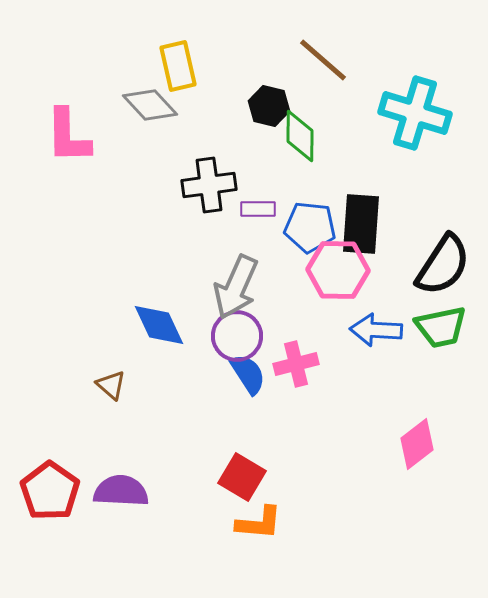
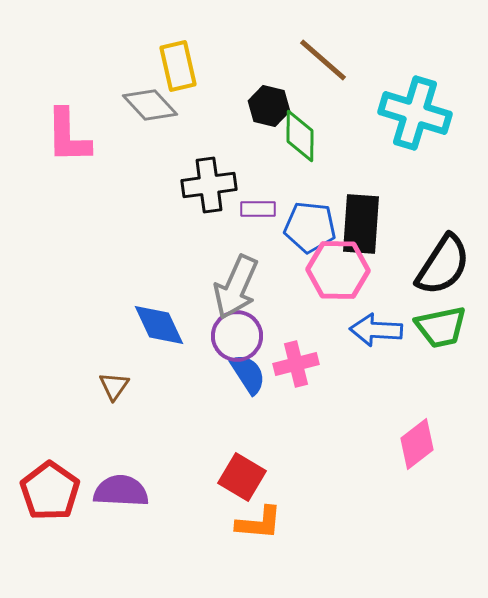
brown triangle: moved 3 px right, 1 px down; rotated 24 degrees clockwise
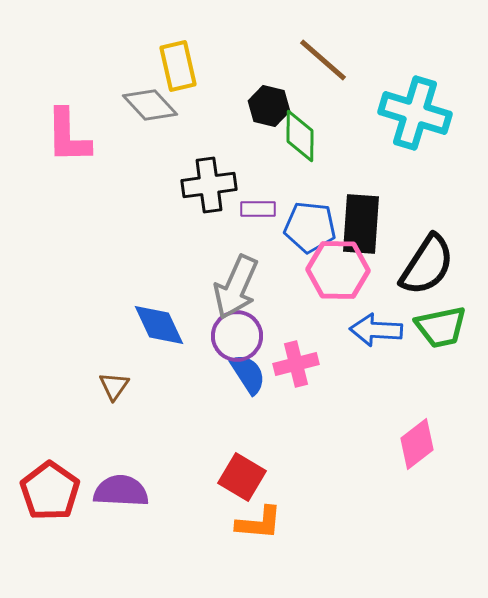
black semicircle: moved 16 px left
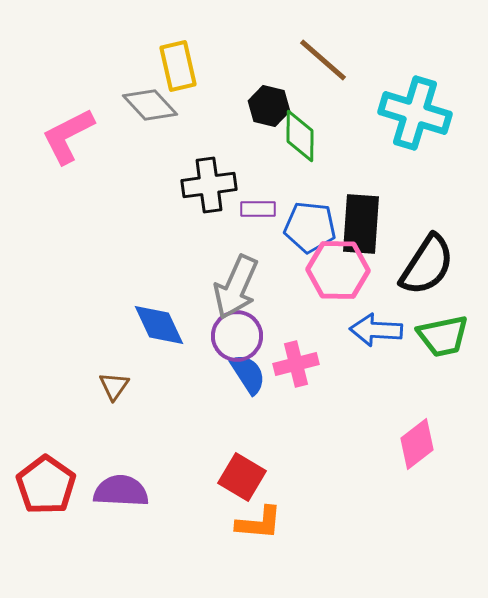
pink L-shape: rotated 64 degrees clockwise
green trapezoid: moved 2 px right, 9 px down
red pentagon: moved 4 px left, 6 px up
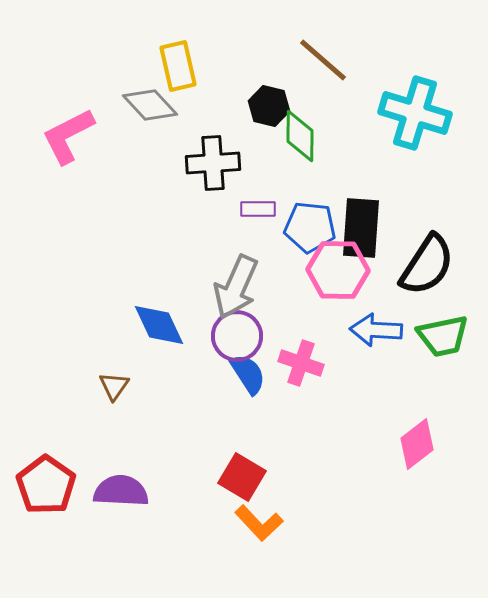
black cross: moved 4 px right, 22 px up; rotated 4 degrees clockwise
black rectangle: moved 4 px down
pink cross: moved 5 px right, 1 px up; rotated 33 degrees clockwise
orange L-shape: rotated 42 degrees clockwise
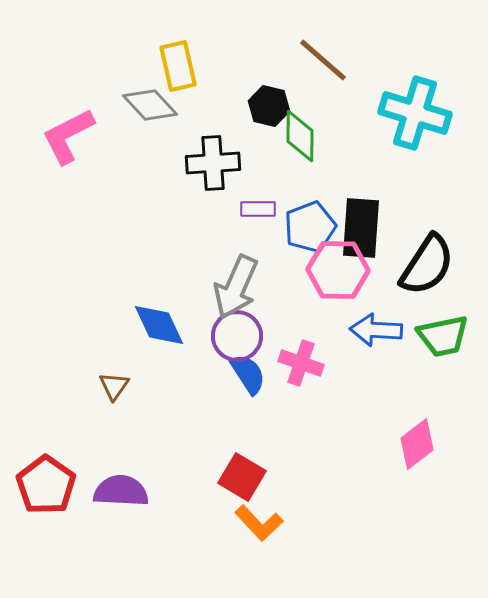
blue pentagon: rotated 27 degrees counterclockwise
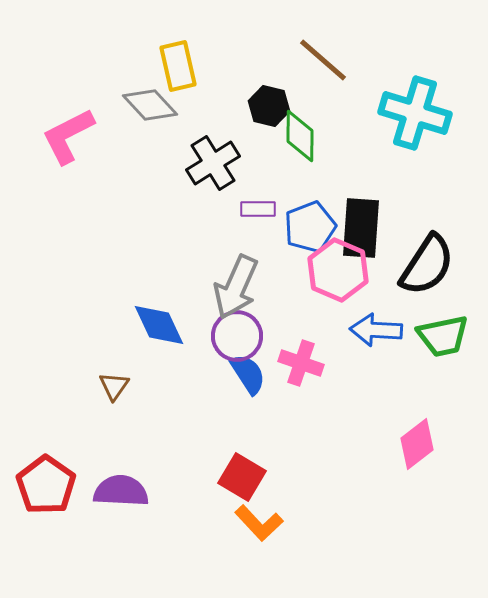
black cross: rotated 28 degrees counterclockwise
pink hexagon: rotated 22 degrees clockwise
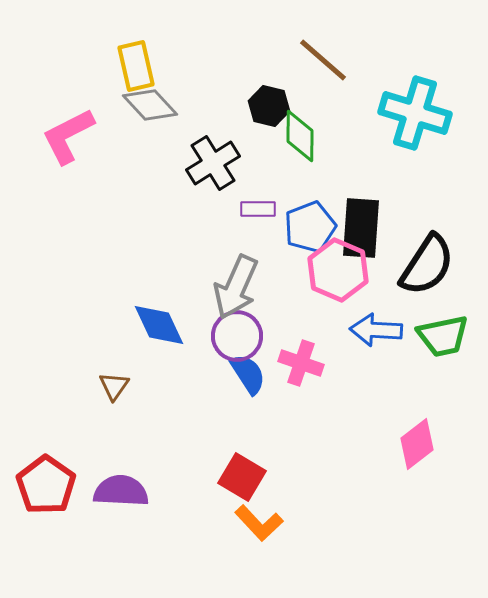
yellow rectangle: moved 42 px left
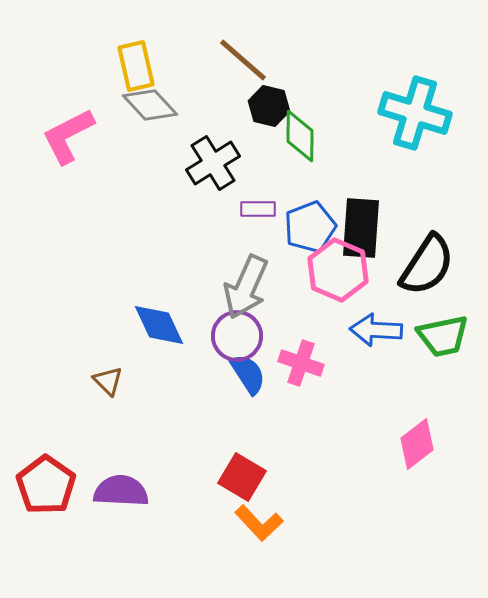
brown line: moved 80 px left
gray arrow: moved 10 px right
brown triangle: moved 6 px left, 5 px up; rotated 20 degrees counterclockwise
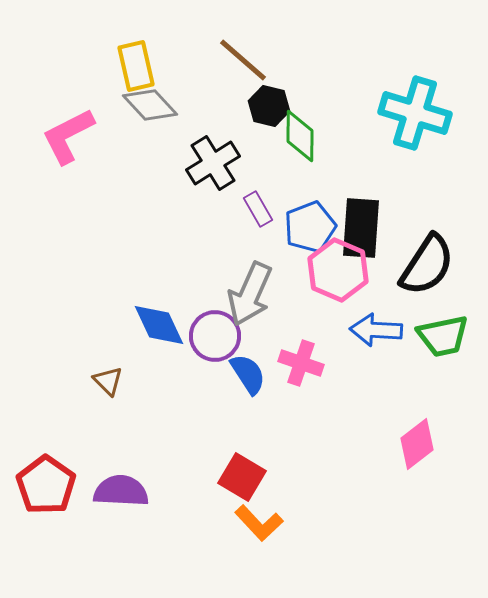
purple rectangle: rotated 60 degrees clockwise
gray arrow: moved 4 px right, 7 px down
purple circle: moved 22 px left
